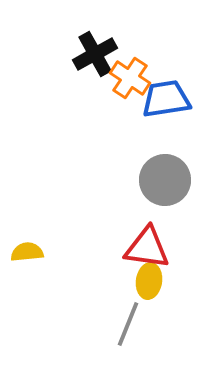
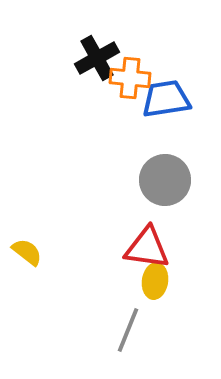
black cross: moved 2 px right, 4 px down
orange cross: rotated 27 degrees counterclockwise
yellow semicircle: rotated 44 degrees clockwise
yellow ellipse: moved 6 px right
gray line: moved 6 px down
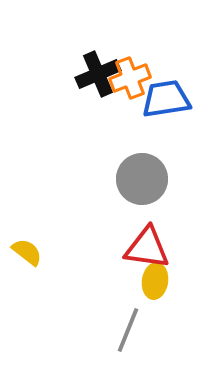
black cross: moved 1 px right, 16 px down; rotated 6 degrees clockwise
orange cross: rotated 27 degrees counterclockwise
gray circle: moved 23 px left, 1 px up
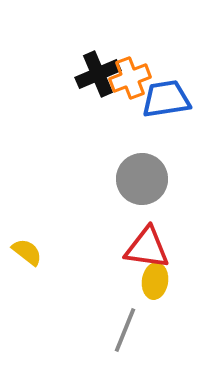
gray line: moved 3 px left
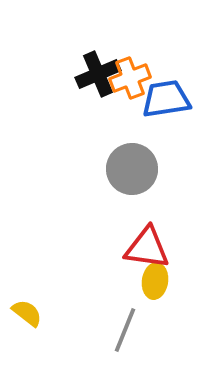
gray circle: moved 10 px left, 10 px up
yellow semicircle: moved 61 px down
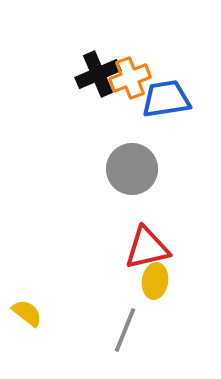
red triangle: rotated 21 degrees counterclockwise
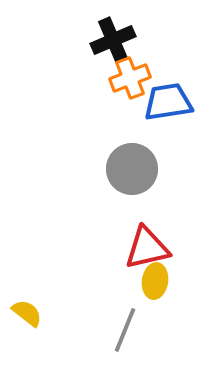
black cross: moved 15 px right, 34 px up
blue trapezoid: moved 2 px right, 3 px down
